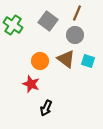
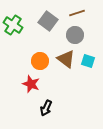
brown line: rotated 49 degrees clockwise
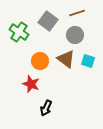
green cross: moved 6 px right, 7 px down
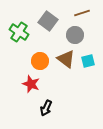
brown line: moved 5 px right
cyan square: rotated 32 degrees counterclockwise
